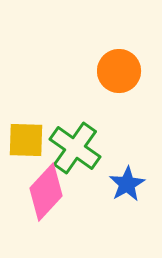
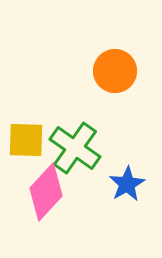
orange circle: moved 4 px left
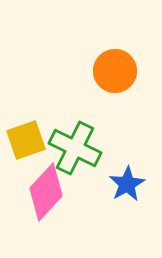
yellow square: rotated 21 degrees counterclockwise
green cross: rotated 9 degrees counterclockwise
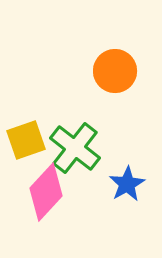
green cross: rotated 12 degrees clockwise
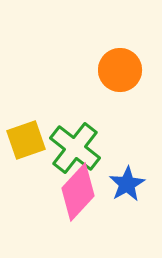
orange circle: moved 5 px right, 1 px up
pink diamond: moved 32 px right
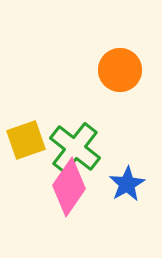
pink diamond: moved 9 px left, 5 px up; rotated 8 degrees counterclockwise
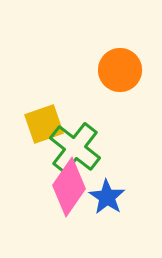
yellow square: moved 18 px right, 16 px up
blue star: moved 20 px left, 13 px down; rotated 9 degrees counterclockwise
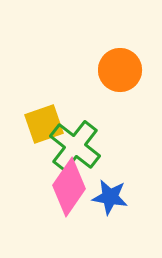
green cross: moved 2 px up
blue star: moved 3 px right; rotated 24 degrees counterclockwise
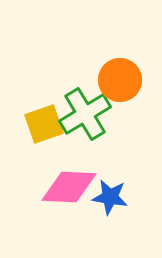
orange circle: moved 10 px down
green cross: moved 10 px right, 32 px up; rotated 21 degrees clockwise
pink diamond: rotated 58 degrees clockwise
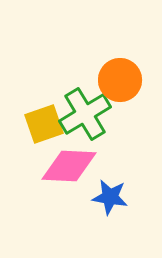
pink diamond: moved 21 px up
